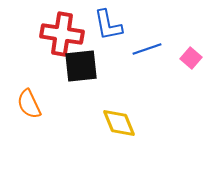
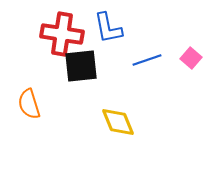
blue L-shape: moved 3 px down
blue line: moved 11 px down
orange semicircle: rotated 8 degrees clockwise
yellow diamond: moved 1 px left, 1 px up
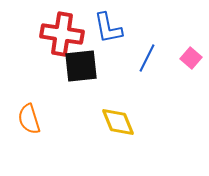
blue line: moved 2 px up; rotated 44 degrees counterclockwise
orange semicircle: moved 15 px down
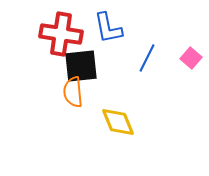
red cross: moved 1 px left
orange semicircle: moved 44 px right, 27 px up; rotated 12 degrees clockwise
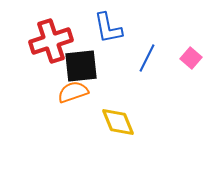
red cross: moved 10 px left, 7 px down; rotated 27 degrees counterclockwise
orange semicircle: rotated 76 degrees clockwise
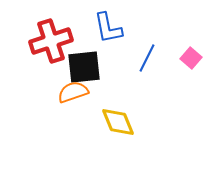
black square: moved 3 px right, 1 px down
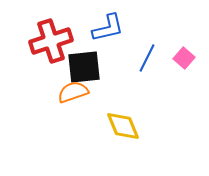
blue L-shape: rotated 92 degrees counterclockwise
pink square: moved 7 px left
yellow diamond: moved 5 px right, 4 px down
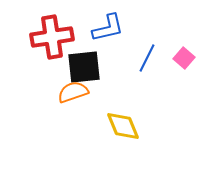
red cross: moved 1 px right, 4 px up; rotated 9 degrees clockwise
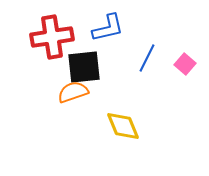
pink square: moved 1 px right, 6 px down
